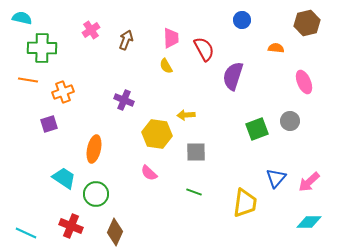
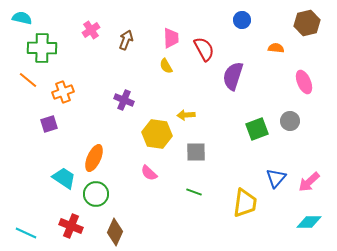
orange line: rotated 30 degrees clockwise
orange ellipse: moved 9 px down; rotated 12 degrees clockwise
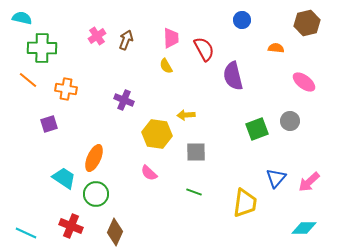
pink cross: moved 6 px right, 6 px down
purple semicircle: rotated 32 degrees counterclockwise
pink ellipse: rotated 30 degrees counterclockwise
orange cross: moved 3 px right, 3 px up; rotated 30 degrees clockwise
cyan diamond: moved 5 px left, 6 px down
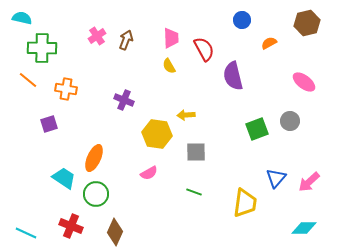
orange semicircle: moved 7 px left, 5 px up; rotated 35 degrees counterclockwise
yellow semicircle: moved 3 px right
pink semicircle: rotated 72 degrees counterclockwise
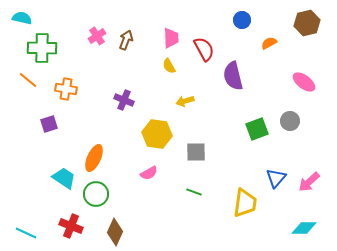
yellow arrow: moved 1 px left, 14 px up; rotated 12 degrees counterclockwise
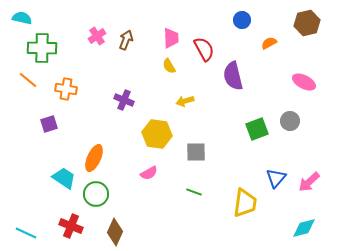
pink ellipse: rotated 10 degrees counterclockwise
cyan diamond: rotated 15 degrees counterclockwise
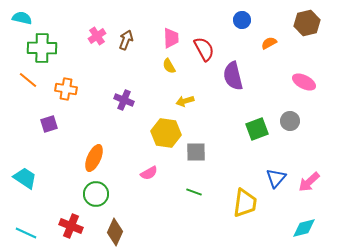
yellow hexagon: moved 9 px right, 1 px up
cyan trapezoid: moved 39 px left
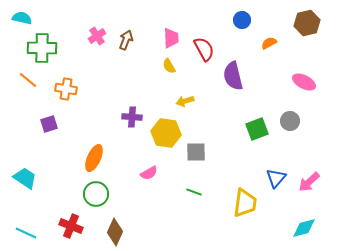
purple cross: moved 8 px right, 17 px down; rotated 18 degrees counterclockwise
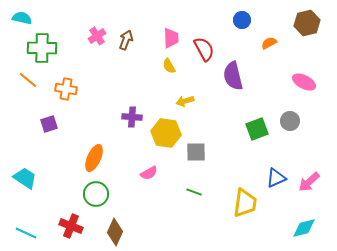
blue triangle: rotated 25 degrees clockwise
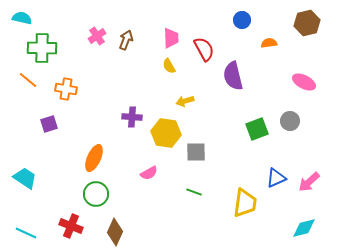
orange semicircle: rotated 21 degrees clockwise
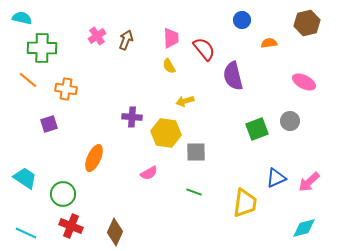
red semicircle: rotated 10 degrees counterclockwise
green circle: moved 33 px left
